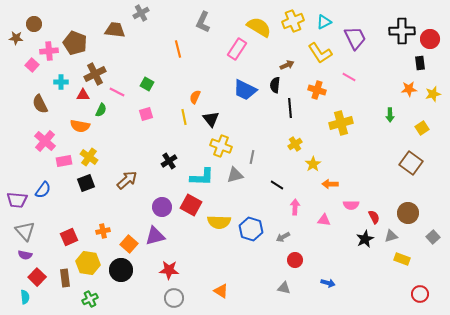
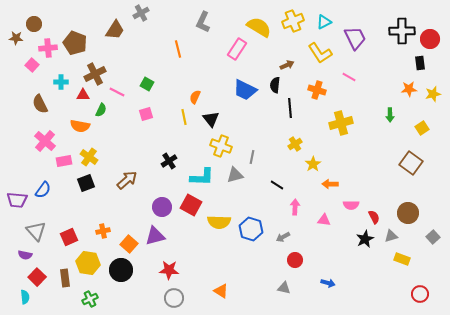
brown trapezoid at (115, 30): rotated 115 degrees clockwise
pink cross at (49, 51): moved 1 px left, 3 px up
gray triangle at (25, 231): moved 11 px right
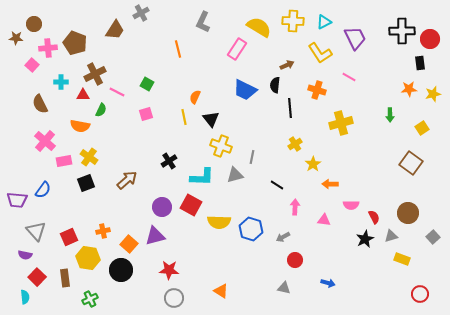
yellow cross at (293, 21): rotated 25 degrees clockwise
yellow hexagon at (88, 263): moved 5 px up
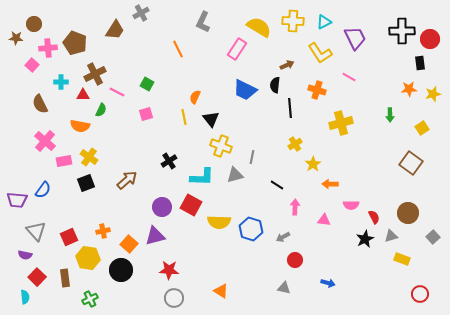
orange line at (178, 49): rotated 12 degrees counterclockwise
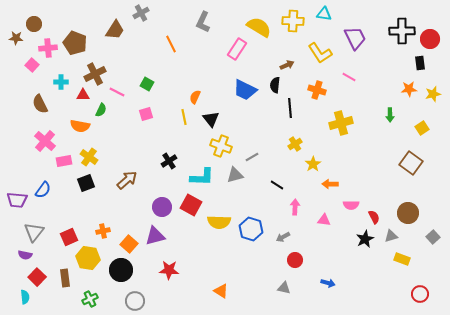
cyan triangle at (324, 22): moved 8 px up; rotated 35 degrees clockwise
orange line at (178, 49): moved 7 px left, 5 px up
gray line at (252, 157): rotated 48 degrees clockwise
gray triangle at (36, 231): moved 2 px left, 1 px down; rotated 20 degrees clockwise
gray circle at (174, 298): moved 39 px left, 3 px down
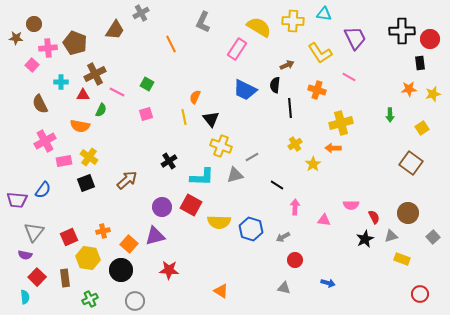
pink cross at (45, 141): rotated 20 degrees clockwise
orange arrow at (330, 184): moved 3 px right, 36 px up
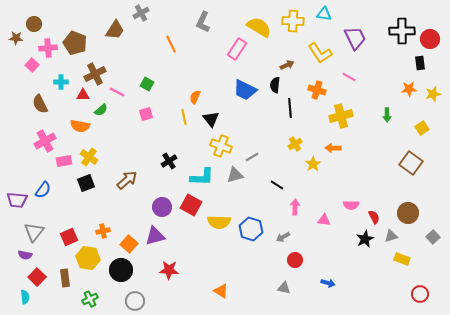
green semicircle at (101, 110): rotated 24 degrees clockwise
green arrow at (390, 115): moved 3 px left
yellow cross at (341, 123): moved 7 px up
